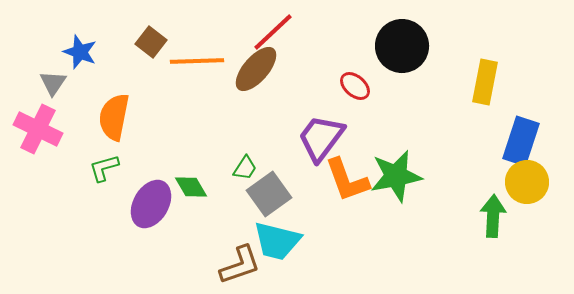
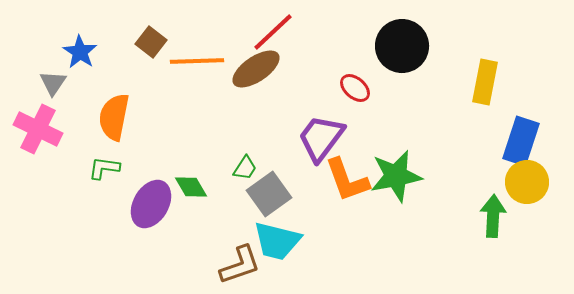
blue star: rotated 12 degrees clockwise
brown ellipse: rotated 15 degrees clockwise
red ellipse: moved 2 px down
green L-shape: rotated 24 degrees clockwise
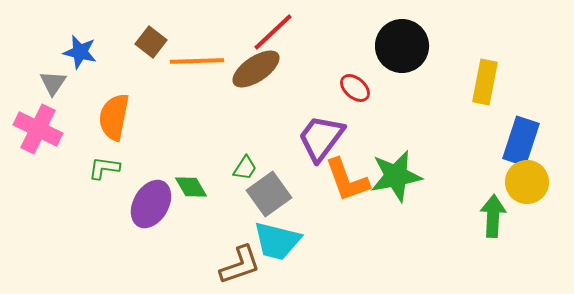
blue star: rotated 20 degrees counterclockwise
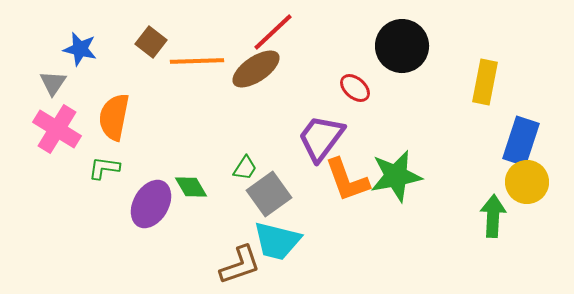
blue star: moved 3 px up
pink cross: moved 19 px right; rotated 6 degrees clockwise
